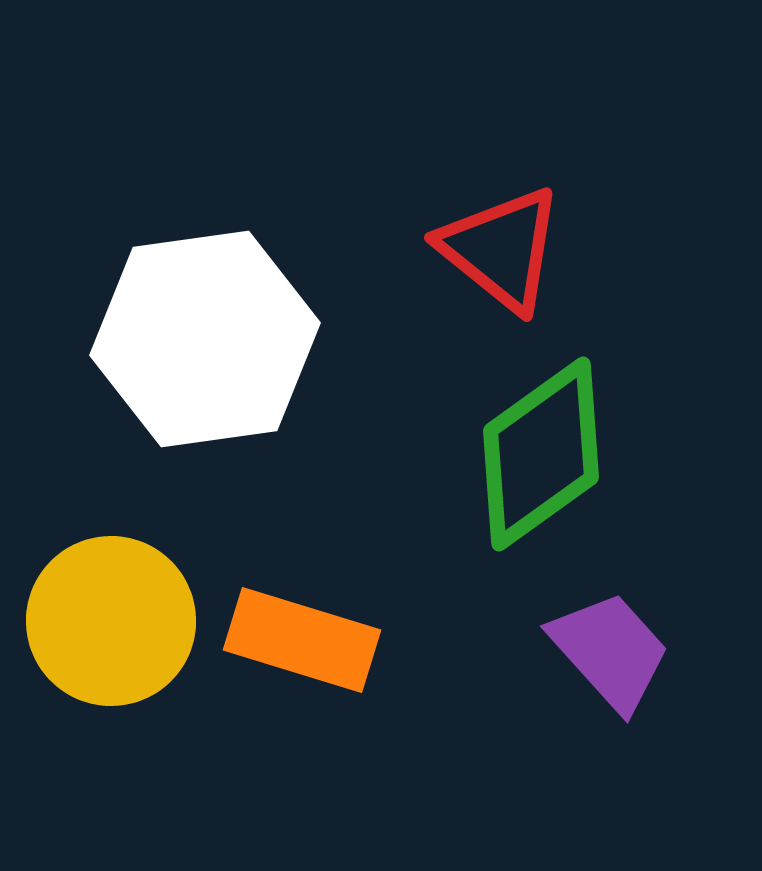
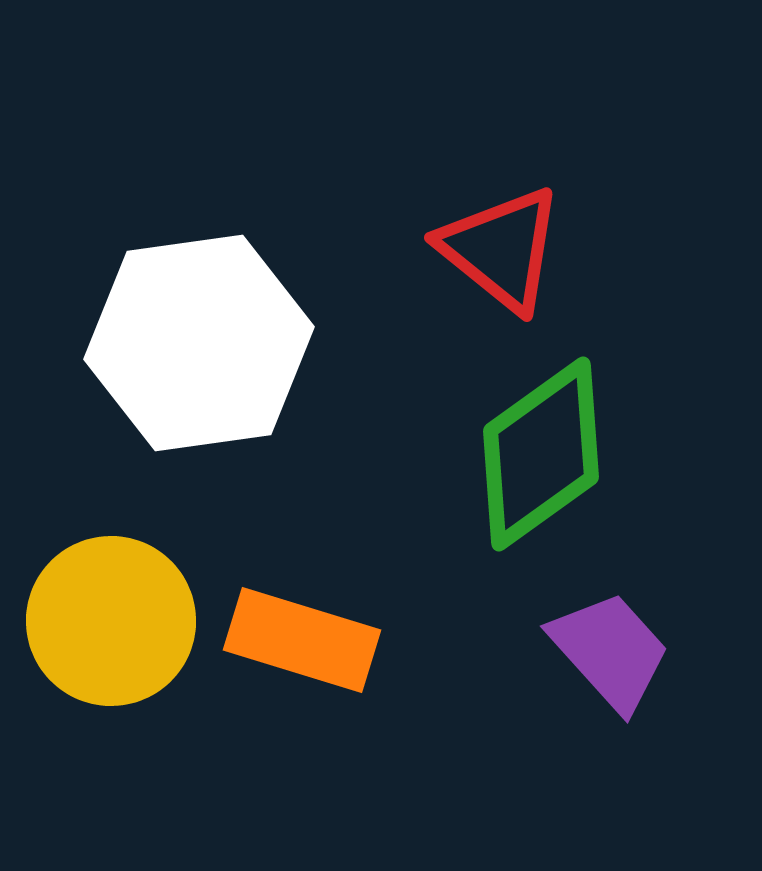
white hexagon: moved 6 px left, 4 px down
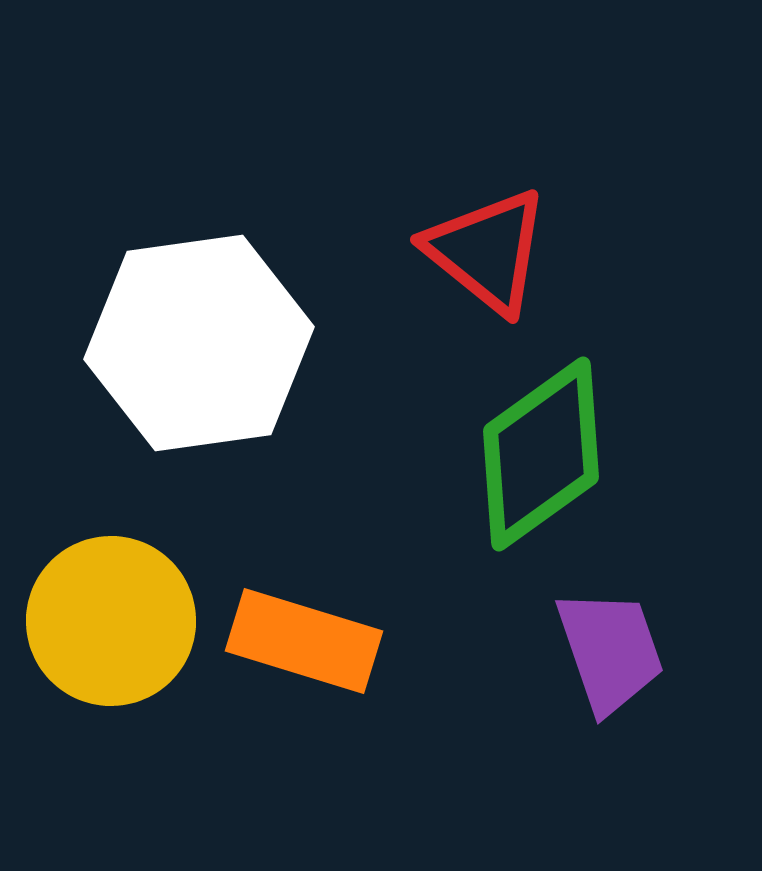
red triangle: moved 14 px left, 2 px down
orange rectangle: moved 2 px right, 1 px down
purple trapezoid: rotated 23 degrees clockwise
